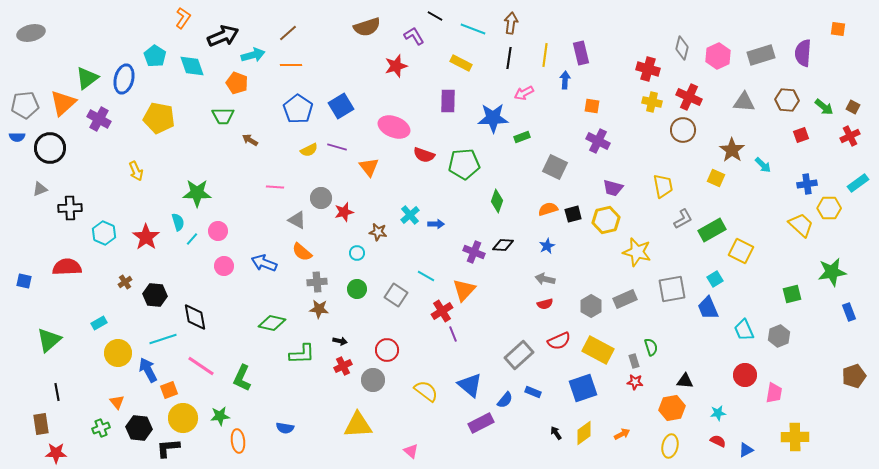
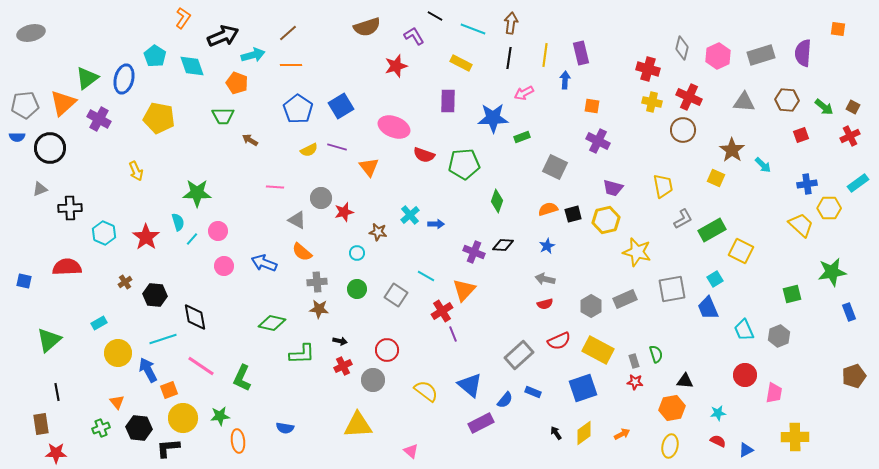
green semicircle at (651, 347): moved 5 px right, 7 px down
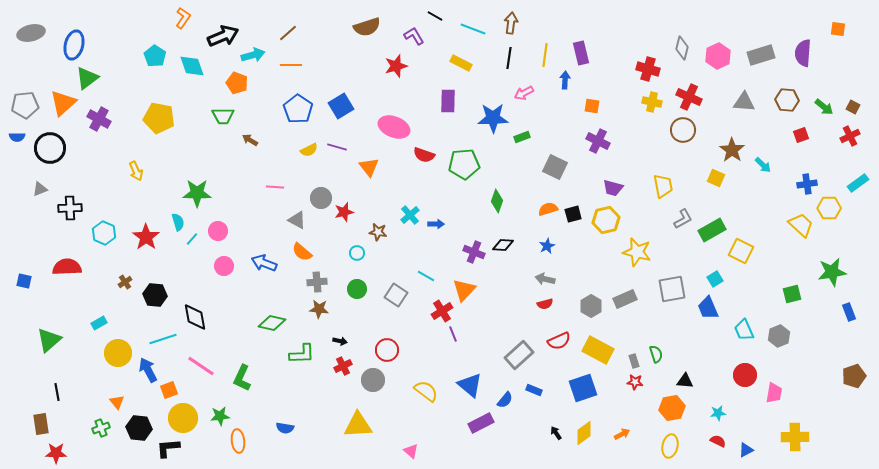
blue ellipse at (124, 79): moved 50 px left, 34 px up
blue rectangle at (533, 392): moved 1 px right, 2 px up
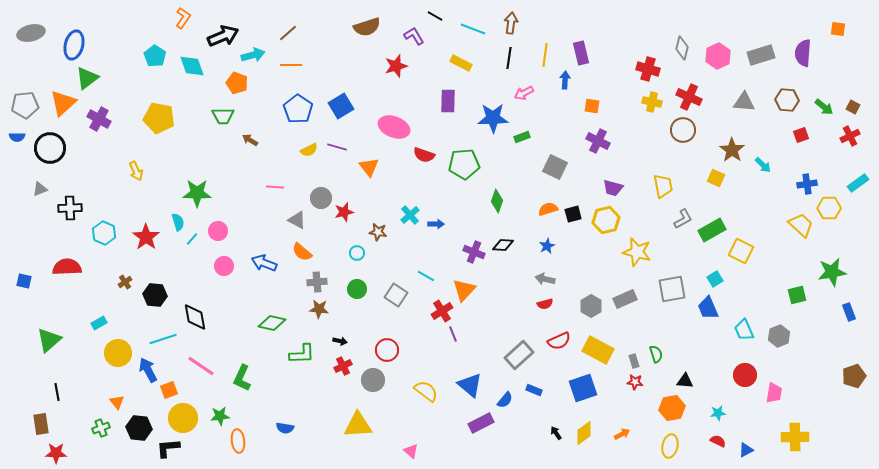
green square at (792, 294): moved 5 px right, 1 px down
